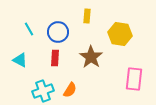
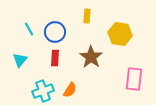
blue circle: moved 3 px left
cyan triangle: rotated 42 degrees clockwise
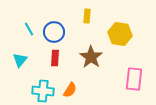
blue circle: moved 1 px left
cyan cross: rotated 25 degrees clockwise
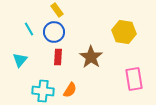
yellow rectangle: moved 30 px left, 6 px up; rotated 40 degrees counterclockwise
yellow hexagon: moved 4 px right, 2 px up
red rectangle: moved 3 px right, 1 px up
pink rectangle: rotated 15 degrees counterclockwise
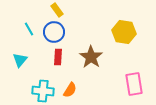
pink rectangle: moved 5 px down
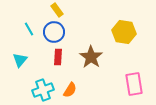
cyan cross: moved 1 px up; rotated 25 degrees counterclockwise
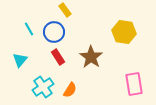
yellow rectangle: moved 8 px right
red rectangle: rotated 35 degrees counterclockwise
cyan cross: moved 3 px up; rotated 15 degrees counterclockwise
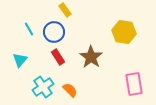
orange semicircle: rotated 77 degrees counterclockwise
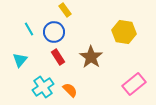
pink rectangle: rotated 60 degrees clockwise
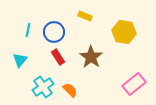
yellow rectangle: moved 20 px right, 6 px down; rotated 32 degrees counterclockwise
cyan line: moved 1 px left, 1 px down; rotated 40 degrees clockwise
